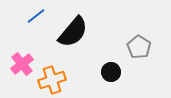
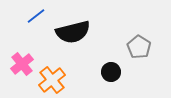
black semicircle: rotated 36 degrees clockwise
orange cross: rotated 20 degrees counterclockwise
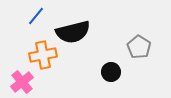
blue line: rotated 12 degrees counterclockwise
pink cross: moved 18 px down
orange cross: moved 9 px left, 25 px up; rotated 28 degrees clockwise
